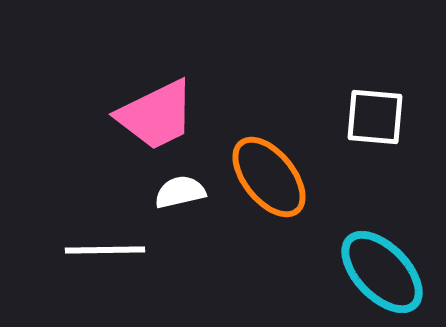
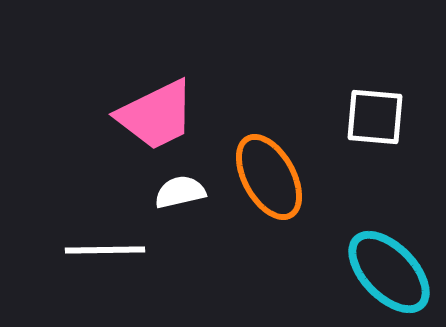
orange ellipse: rotated 10 degrees clockwise
cyan ellipse: moved 7 px right
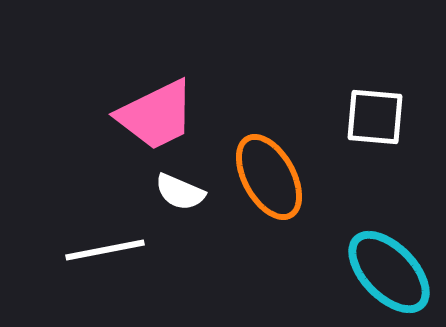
white semicircle: rotated 144 degrees counterclockwise
white line: rotated 10 degrees counterclockwise
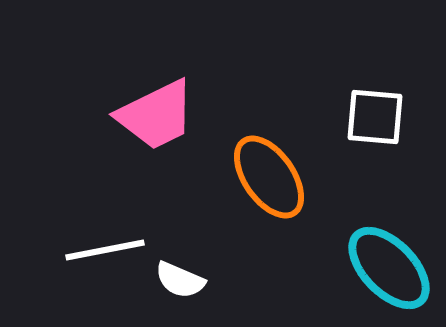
orange ellipse: rotated 6 degrees counterclockwise
white semicircle: moved 88 px down
cyan ellipse: moved 4 px up
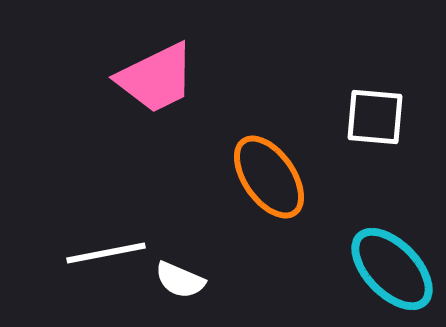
pink trapezoid: moved 37 px up
white line: moved 1 px right, 3 px down
cyan ellipse: moved 3 px right, 1 px down
